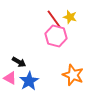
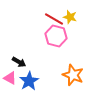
red line: rotated 24 degrees counterclockwise
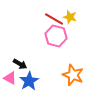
black arrow: moved 1 px right, 2 px down
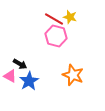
pink triangle: moved 2 px up
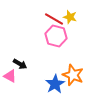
blue star: moved 26 px right, 3 px down
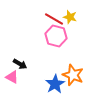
pink triangle: moved 2 px right, 1 px down
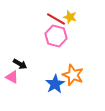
red line: moved 2 px right
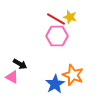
pink hexagon: moved 1 px right; rotated 15 degrees counterclockwise
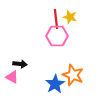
red line: rotated 54 degrees clockwise
black arrow: rotated 24 degrees counterclockwise
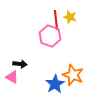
red line: moved 1 px down
pink hexagon: moved 7 px left; rotated 20 degrees clockwise
